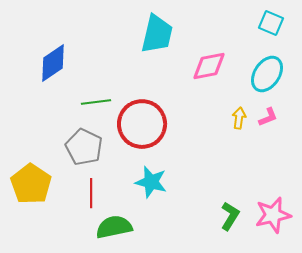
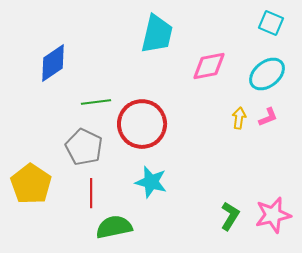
cyan ellipse: rotated 18 degrees clockwise
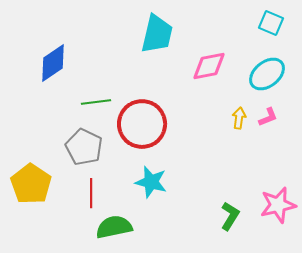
pink star: moved 5 px right, 10 px up
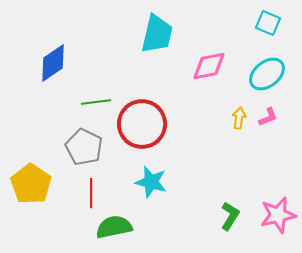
cyan square: moved 3 px left
pink star: moved 10 px down
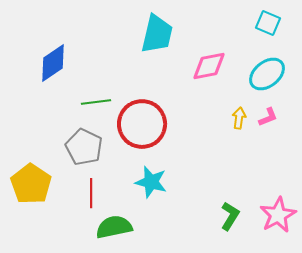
pink star: rotated 15 degrees counterclockwise
